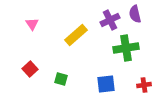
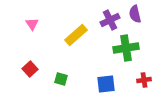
red cross: moved 5 px up
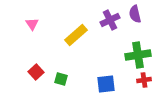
green cross: moved 12 px right, 7 px down
red square: moved 6 px right, 3 px down
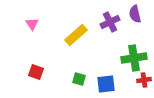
purple cross: moved 2 px down
green cross: moved 4 px left, 3 px down
red square: rotated 28 degrees counterclockwise
green square: moved 18 px right
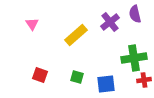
purple cross: rotated 12 degrees counterclockwise
red square: moved 4 px right, 3 px down
green square: moved 2 px left, 2 px up
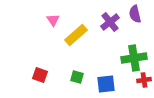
pink triangle: moved 21 px right, 4 px up
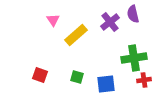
purple semicircle: moved 2 px left
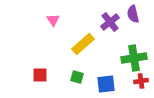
yellow rectangle: moved 7 px right, 9 px down
red square: rotated 21 degrees counterclockwise
red cross: moved 3 px left, 1 px down
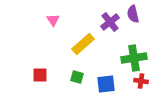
red cross: rotated 16 degrees clockwise
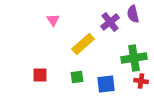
green square: rotated 24 degrees counterclockwise
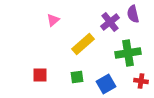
pink triangle: rotated 24 degrees clockwise
green cross: moved 6 px left, 5 px up
blue square: rotated 24 degrees counterclockwise
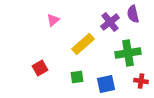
red square: moved 7 px up; rotated 28 degrees counterclockwise
blue square: rotated 18 degrees clockwise
